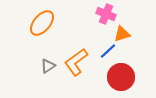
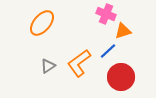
orange triangle: moved 1 px right, 3 px up
orange L-shape: moved 3 px right, 1 px down
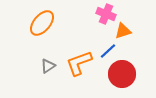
orange L-shape: rotated 16 degrees clockwise
red circle: moved 1 px right, 3 px up
